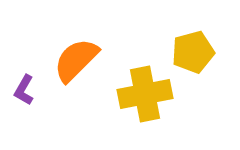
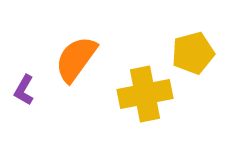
yellow pentagon: moved 1 px down
orange semicircle: moved 1 px up; rotated 9 degrees counterclockwise
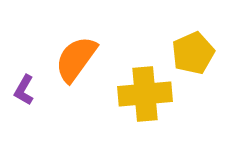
yellow pentagon: rotated 9 degrees counterclockwise
yellow cross: rotated 6 degrees clockwise
